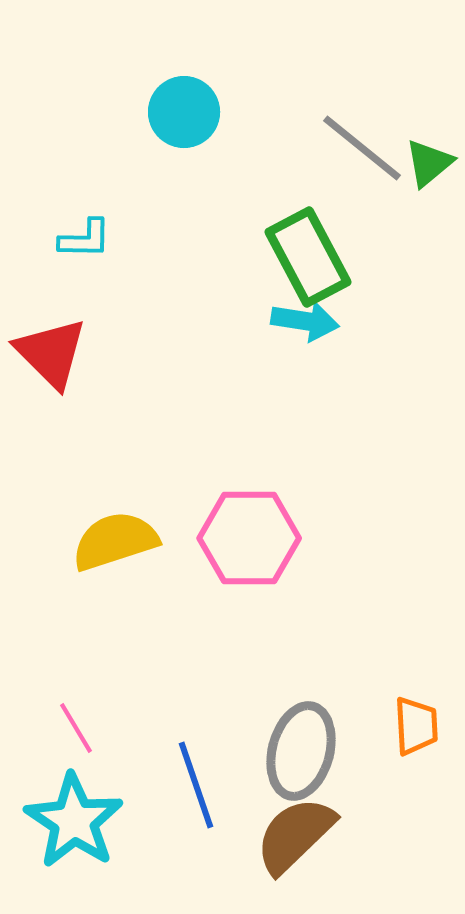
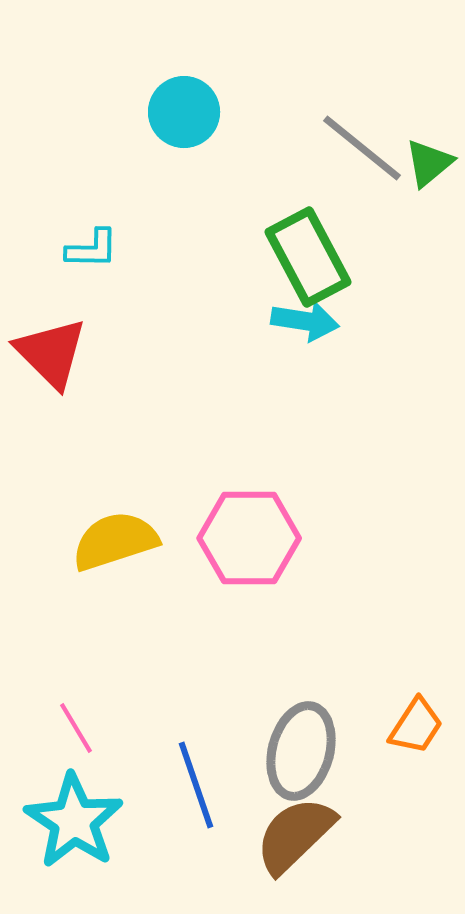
cyan L-shape: moved 7 px right, 10 px down
orange trapezoid: rotated 36 degrees clockwise
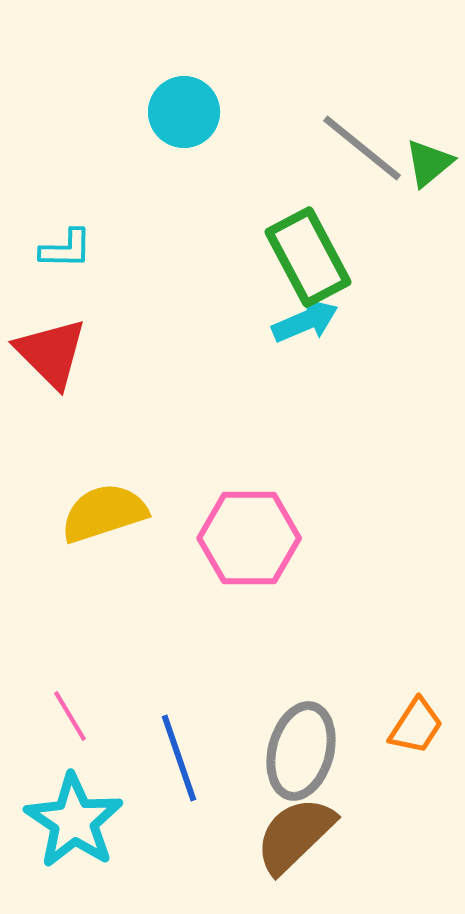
cyan L-shape: moved 26 px left
cyan arrow: rotated 32 degrees counterclockwise
yellow semicircle: moved 11 px left, 28 px up
pink line: moved 6 px left, 12 px up
blue line: moved 17 px left, 27 px up
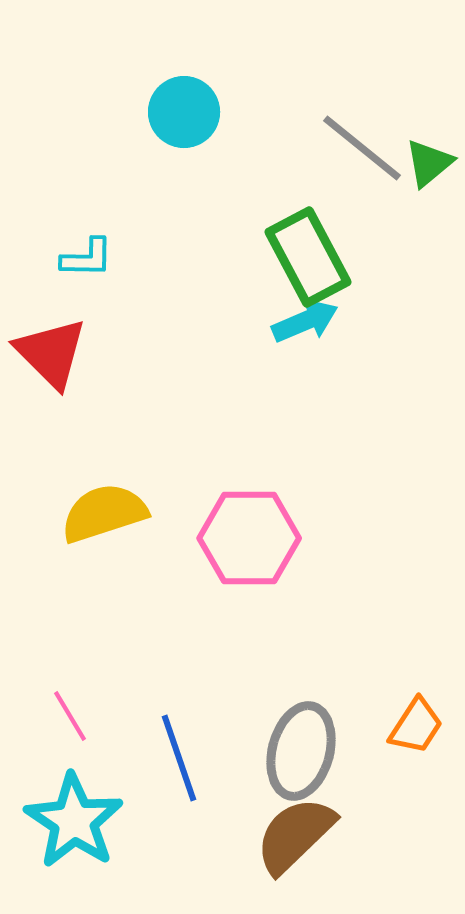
cyan L-shape: moved 21 px right, 9 px down
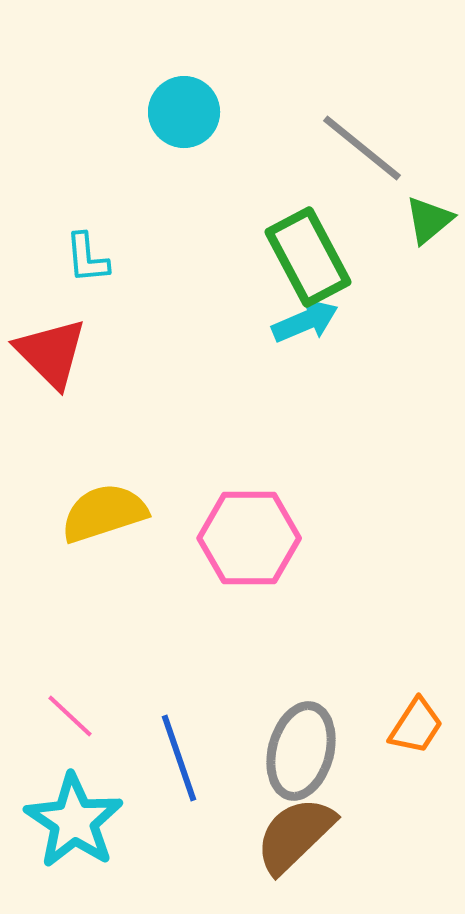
green triangle: moved 57 px down
cyan L-shape: rotated 84 degrees clockwise
pink line: rotated 16 degrees counterclockwise
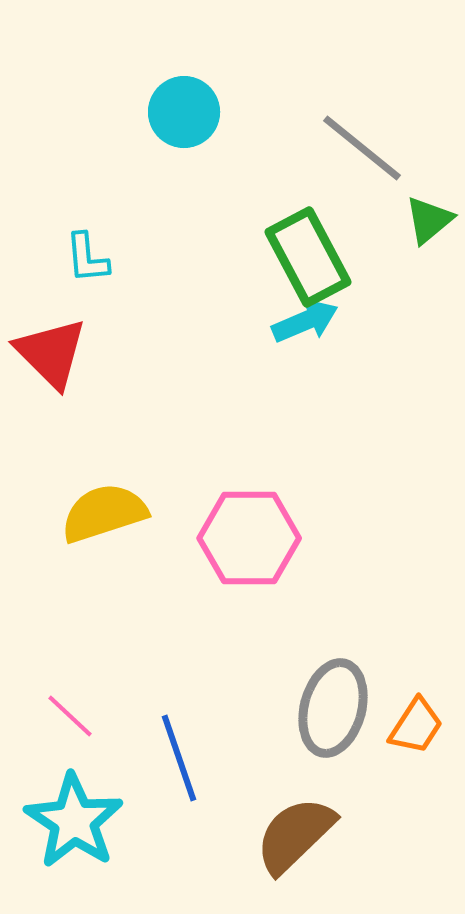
gray ellipse: moved 32 px right, 43 px up
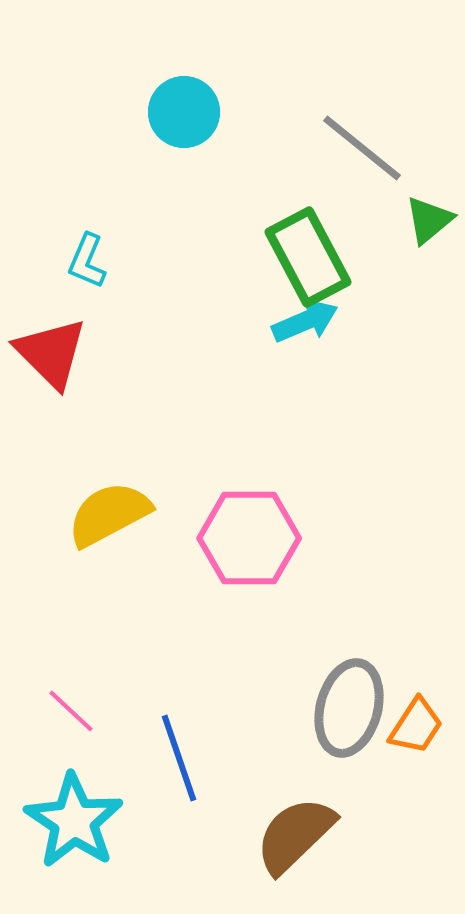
cyan L-shape: moved 3 px down; rotated 28 degrees clockwise
yellow semicircle: moved 5 px right, 1 px down; rotated 10 degrees counterclockwise
gray ellipse: moved 16 px right
pink line: moved 1 px right, 5 px up
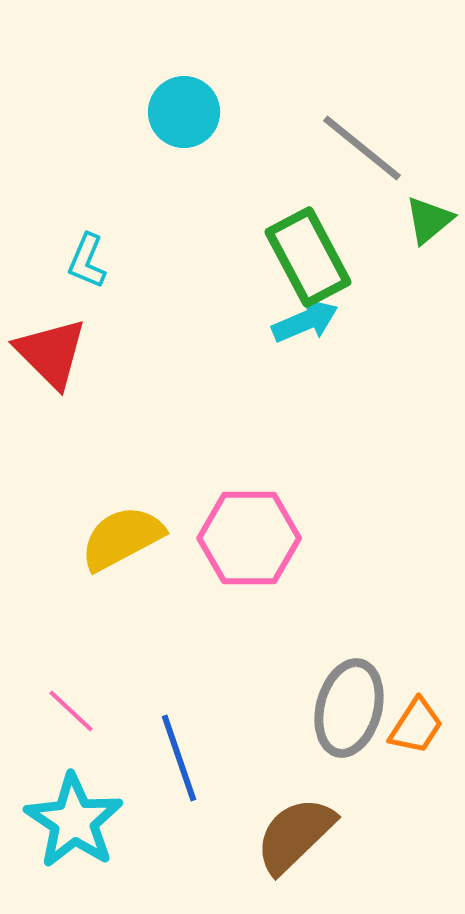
yellow semicircle: moved 13 px right, 24 px down
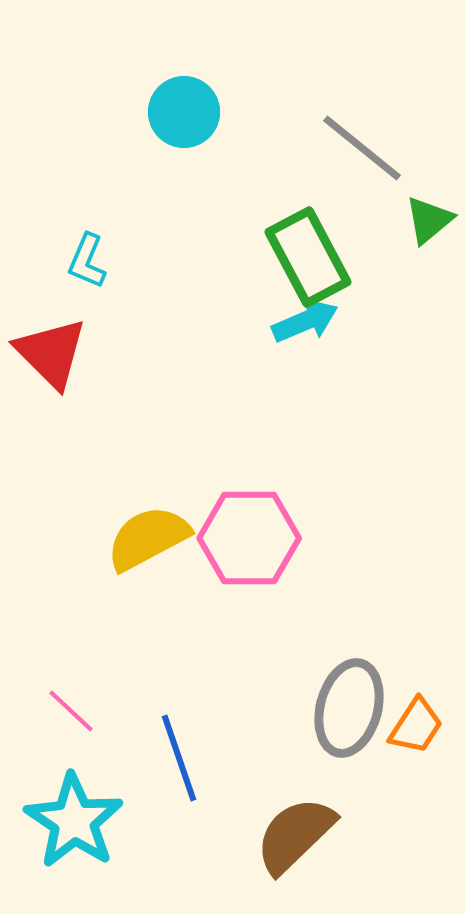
yellow semicircle: moved 26 px right
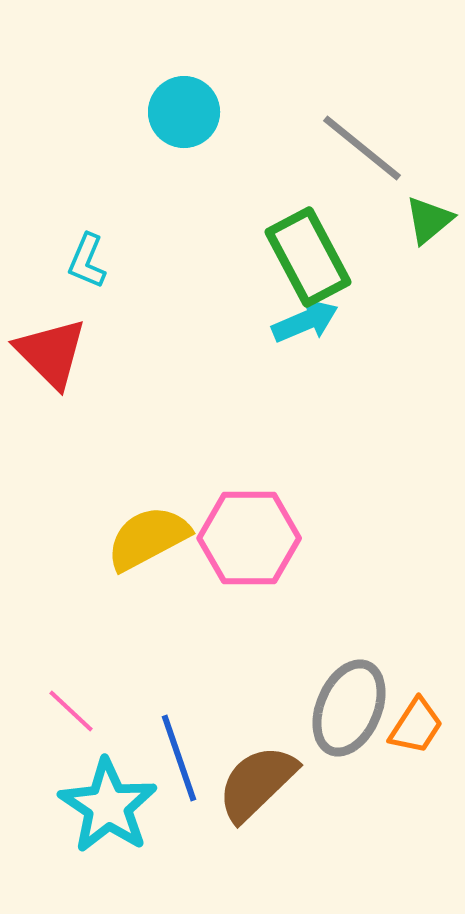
gray ellipse: rotated 8 degrees clockwise
cyan star: moved 34 px right, 15 px up
brown semicircle: moved 38 px left, 52 px up
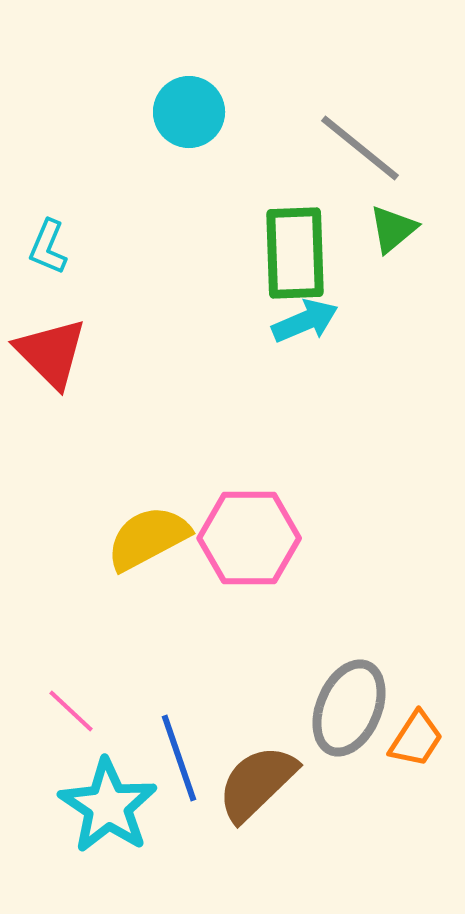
cyan circle: moved 5 px right
gray line: moved 2 px left
green triangle: moved 36 px left, 9 px down
green rectangle: moved 13 px left, 4 px up; rotated 26 degrees clockwise
cyan L-shape: moved 39 px left, 14 px up
orange trapezoid: moved 13 px down
